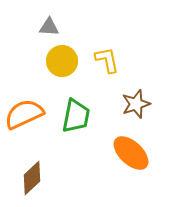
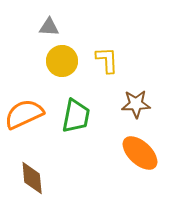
yellow L-shape: rotated 8 degrees clockwise
brown star: rotated 16 degrees clockwise
orange ellipse: moved 9 px right
brown diamond: rotated 52 degrees counterclockwise
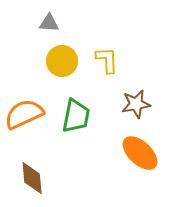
gray triangle: moved 4 px up
brown star: rotated 8 degrees counterclockwise
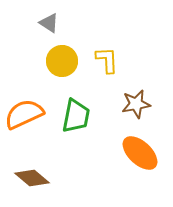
gray triangle: rotated 30 degrees clockwise
brown diamond: rotated 44 degrees counterclockwise
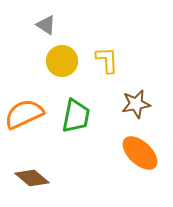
gray triangle: moved 3 px left, 2 px down
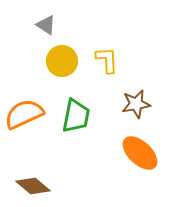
brown diamond: moved 1 px right, 8 px down
